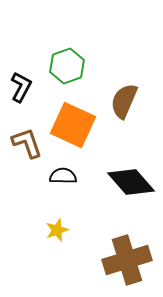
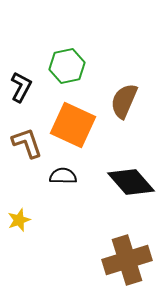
green hexagon: rotated 8 degrees clockwise
yellow star: moved 38 px left, 10 px up
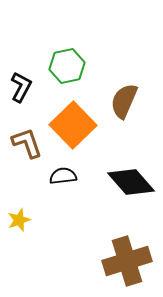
orange square: rotated 21 degrees clockwise
black semicircle: rotated 8 degrees counterclockwise
brown cross: moved 1 px down
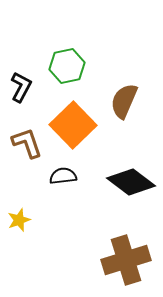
black diamond: rotated 12 degrees counterclockwise
brown cross: moved 1 px left, 1 px up
